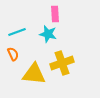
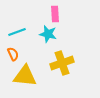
yellow triangle: moved 9 px left, 2 px down
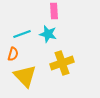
pink rectangle: moved 1 px left, 3 px up
cyan line: moved 5 px right, 2 px down
orange semicircle: rotated 40 degrees clockwise
yellow triangle: rotated 40 degrees clockwise
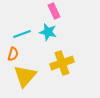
pink rectangle: rotated 21 degrees counterclockwise
cyan star: moved 2 px up
yellow triangle: rotated 25 degrees clockwise
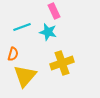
cyan line: moved 7 px up
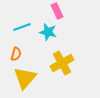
pink rectangle: moved 3 px right
orange semicircle: moved 3 px right
yellow cross: rotated 10 degrees counterclockwise
yellow triangle: moved 2 px down
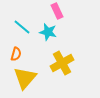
cyan line: rotated 60 degrees clockwise
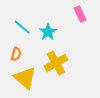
pink rectangle: moved 23 px right, 3 px down
cyan star: rotated 24 degrees clockwise
yellow cross: moved 6 px left
yellow triangle: rotated 30 degrees counterclockwise
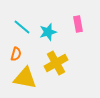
pink rectangle: moved 2 px left, 10 px down; rotated 14 degrees clockwise
cyan star: rotated 18 degrees clockwise
yellow triangle: rotated 30 degrees counterclockwise
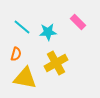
pink rectangle: moved 2 px up; rotated 35 degrees counterclockwise
cyan star: rotated 12 degrees clockwise
